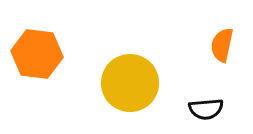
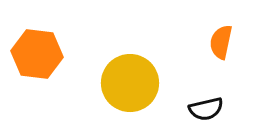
orange semicircle: moved 1 px left, 3 px up
black semicircle: rotated 8 degrees counterclockwise
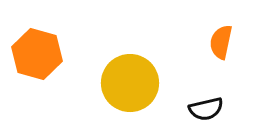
orange hexagon: rotated 9 degrees clockwise
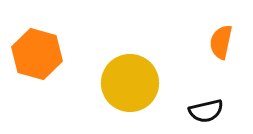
black semicircle: moved 2 px down
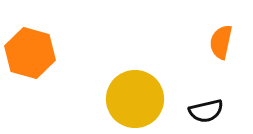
orange hexagon: moved 7 px left, 1 px up
yellow circle: moved 5 px right, 16 px down
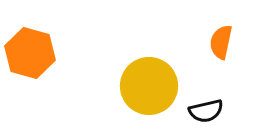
yellow circle: moved 14 px right, 13 px up
